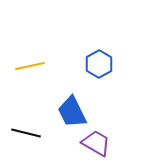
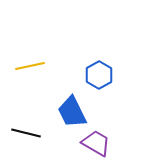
blue hexagon: moved 11 px down
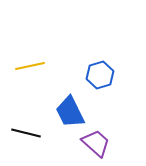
blue hexagon: moved 1 px right; rotated 12 degrees clockwise
blue trapezoid: moved 2 px left
purple trapezoid: rotated 12 degrees clockwise
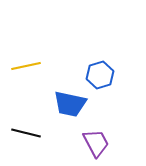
yellow line: moved 4 px left
blue trapezoid: moved 8 px up; rotated 52 degrees counterclockwise
purple trapezoid: rotated 20 degrees clockwise
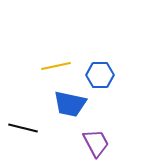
yellow line: moved 30 px right
blue hexagon: rotated 16 degrees clockwise
black line: moved 3 px left, 5 px up
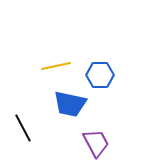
black line: rotated 48 degrees clockwise
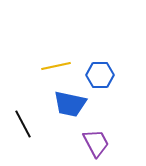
black line: moved 4 px up
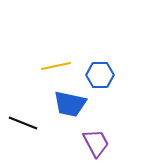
black line: moved 1 px up; rotated 40 degrees counterclockwise
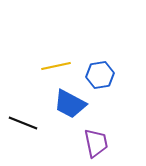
blue hexagon: rotated 8 degrees counterclockwise
blue trapezoid: rotated 16 degrees clockwise
purple trapezoid: rotated 16 degrees clockwise
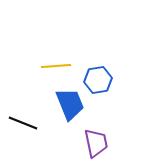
yellow line: rotated 8 degrees clockwise
blue hexagon: moved 2 px left, 5 px down
blue trapezoid: rotated 140 degrees counterclockwise
